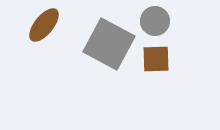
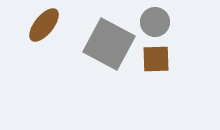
gray circle: moved 1 px down
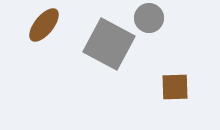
gray circle: moved 6 px left, 4 px up
brown square: moved 19 px right, 28 px down
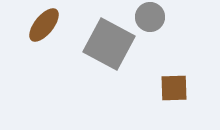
gray circle: moved 1 px right, 1 px up
brown square: moved 1 px left, 1 px down
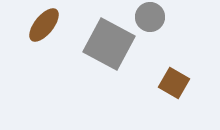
brown square: moved 5 px up; rotated 32 degrees clockwise
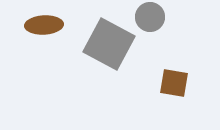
brown ellipse: rotated 48 degrees clockwise
brown square: rotated 20 degrees counterclockwise
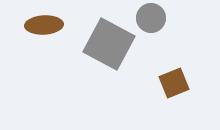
gray circle: moved 1 px right, 1 px down
brown square: rotated 32 degrees counterclockwise
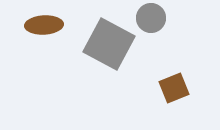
brown square: moved 5 px down
